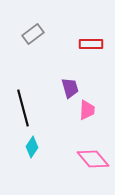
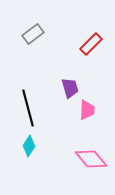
red rectangle: rotated 45 degrees counterclockwise
black line: moved 5 px right
cyan diamond: moved 3 px left, 1 px up
pink diamond: moved 2 px left
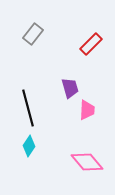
gray rectangle: rotated 15 degrees counterclockwise
pink diamond: moved 4 px left, 3 px down
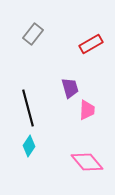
red rectangle: rotated 15 degrees clockwise
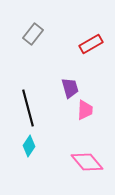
pink trapezoid: moved 2 px left
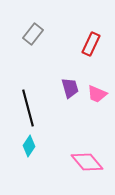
red rectangle: rotated 35 degrees counterclockwise
pink trapezoid: moved 12 px right, 16 px up; rotated 110 degrees clockwise
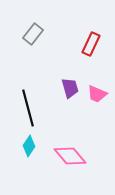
pink diamond: moved 17 px left, 6 px up
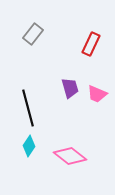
pink diamond: rotated 12 degrees counterclockwise
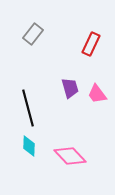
pink trapezoid: rotated 30 degrees clockwise
cyan diamond: rotated 30 degrees counterclockwise
pink diamond: rotated 8 degrees clockwise
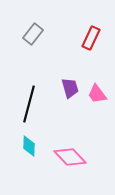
red rectangle: moved 6 px up
black line: moved 1 px right, 4 px up; rotated 30 degrees clockwise
pink diamond: moved 1 px down
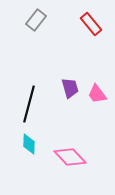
gray rectangle: moved 3 px right, 14 px up
red rectangle: moved 14 px up; rotated 65 degrees counterclockwise
cyan diamond: moved 2 px up
